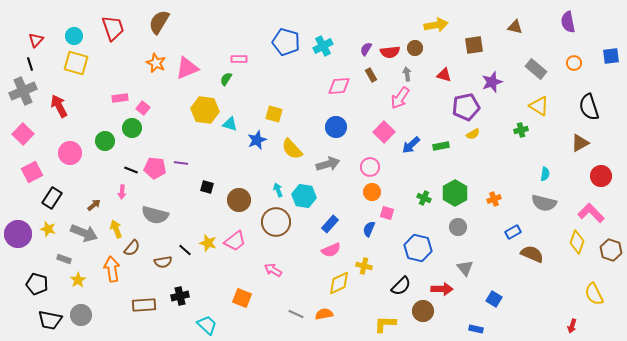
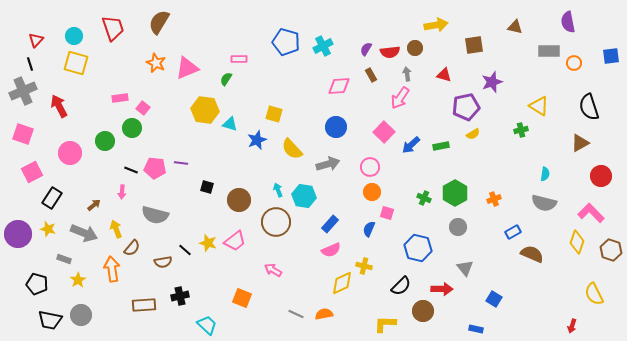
gray rectangle at (536, 69): moved 13 px right, 18 px up; rotated 40 degrees counterclockwise
pink square at (23, 134): rotated 25 degrees counterclockwise
yellow diamond at (339, 283): moved 3 px right
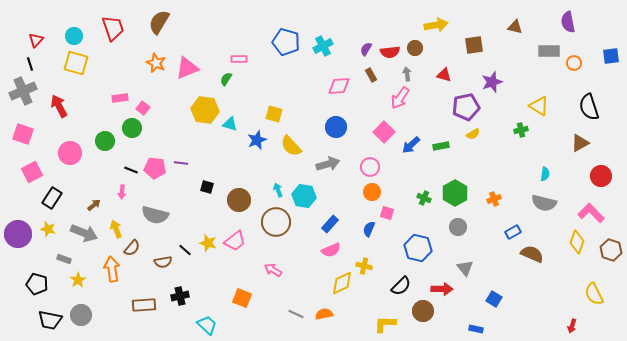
yellow semicircle at (292, 149): moved 1 px left, 3 px up
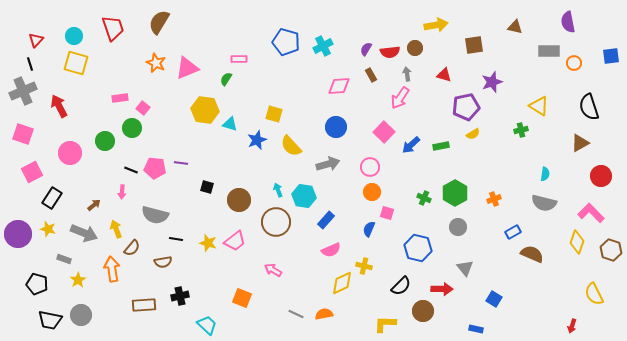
blue rectangle at (330, 224): moved 4 px left, 4 px up
black line at (185, 250): moved 9 px left, 11 px up; rotated 32 degrees counterclockwise
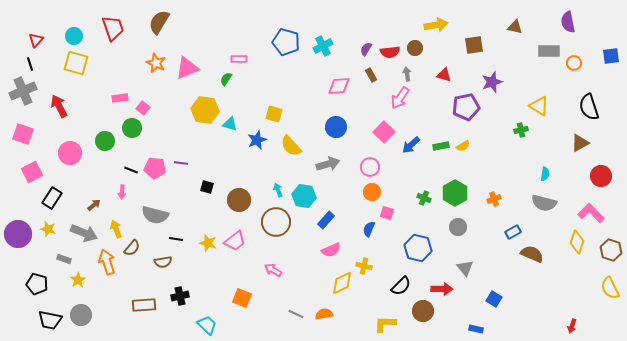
yellow semicircle at (473, 134): moved 10 px left, 12 px down
orange arrow at (112, 269): moved 5 px left, 7 px up; rotated 10 degrees counterclockwise
yellow semicircle at (594, 294): moved 16 px right, 6 px up
